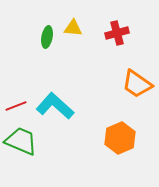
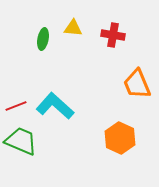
red cross: moved 4 px left, 2 px down; rotated 25 degrees clockwise
green ellipse: moved 4 px left, 2 px down
orange trapezoid: rotated 32 degrees clockwise
orange hexagon: rotated 12 degrees counterclockwise
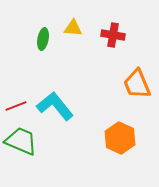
cyan L-shape: rotated 9 degrees clockwise
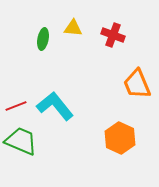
red cross: rotated 10 degrees clockwise
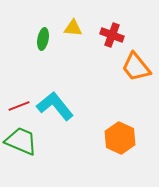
red cross: moved 1 px left
orange trapezoid: moved 1 px left, 17 px up; rotated 16 degrees counterclockwise
red line: moved 3 px right
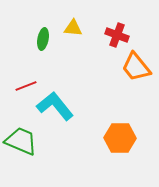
red cross: moved 5 px right
red line: moved 7 px right, 20 px up
orange hexagon: rotated 24 degrees counterclockwise
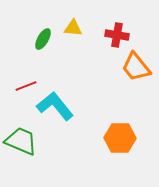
red cross: rotated 10 degrees counterclockwise
green ellipse: rotated 20 degrees clockwise
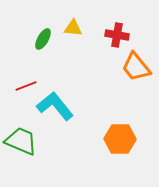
orange hexagon: moved 1 px down
